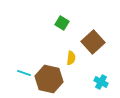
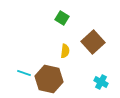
green square: moved 5 px up
yellow semicircle: moved 6 px left, 7 px up
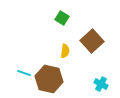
brown square: moved 1 px left, 1 px up
cyan cross: moved 2 px down
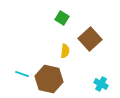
brown square: moved 2 px left, 2 px up
cyan line: moved 2 px left, 1 px down
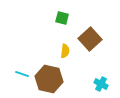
green square: rotated 16 degrees counterclockwise
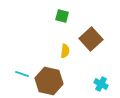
green square: moved 2 px up
brown square: moved 1 px right
brown hexagon: moved 2 px down
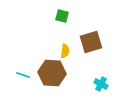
brown square: moved 3 px down; rotated 25 degrees clockwise
cyan line: moved 1 px right, 1 px down
brown hexagon: moved 3 px right, 8 px up; rotated 8 degrees counterclockwise
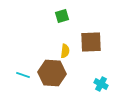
green square: rotated 32 degrees counterclockwise
brown square: rotated 15 degrees clockwise
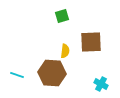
cyan line: moved 6 px left
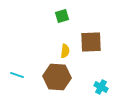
brown hexagon: moved 5 px right, 4 px down
cyan cross: moved 3 px down
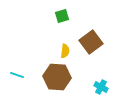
brown square: rotated 35 degrees counterclockwise
